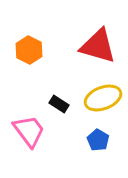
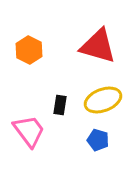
yellow ellipse: moved 2 px down
black rectangle: moved 1 px right, 1 px down; rotated 66 degrees clockwise
blue pentagon: rotated 15 degrees counterclockwise
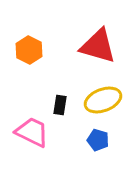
pink trapezoid: moved 3 px right, 1 px down; rotated 27 degrees counterclockwise
